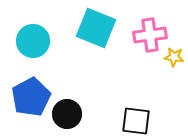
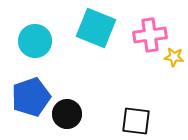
cyan circle: moved 2 px right
blue pentagon: rotated 9 degrees clockwise
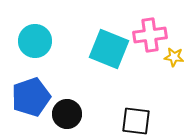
cyan square: moved 13 px right, 21 px down
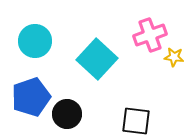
pink cross: rotated 12 degrees counterclockwise
cyan square: moved 12 px left, 10 px down; rotated 21 degrees clockwise
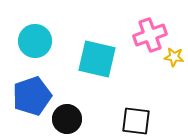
cyan square: rotated 30 degrees counterclockwise
blue pentagon: moved 1 px right, 1 px up
black circle: moved 5 px down
